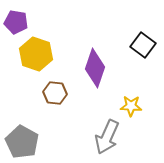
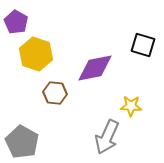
purple pentagon: rotated 20 degrees clockwise
black square: rotated 20 degrees counterclockwise
purple diamond: rotated 60 degrees clockwise
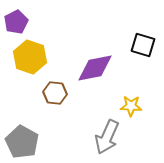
purple pentagon: rotated 15 degrees clockwise
yellow hexagon: moved 6 px left, 3 px down
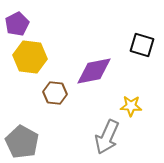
purple pentagon: moved 1 px right, 2 px down
black square: moved 1 px left
yellow hexagon: rotated 12 degrees counterclockwise
purple diamond: moved 1 px left, 3 px down
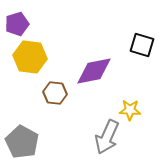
purple pentagon: rotated 10 degrees clockwise
yellow star: moved 1 px left, 4 px down
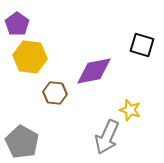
purple pentagon: rotated 20 degrees counterclockwise
yellow star: rotated 15 degrees clockwise
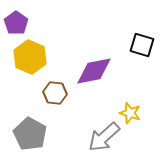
purple pentagon: moved 1 px left, 1 px up
yellow hexagon: rotated 16 degrees clockwise
yellow star: moved 3 px down
gray arrow: moved 3 px left; rotated 24 degrees clockwise
gray pentagon: moved 8 px right, 8 px up
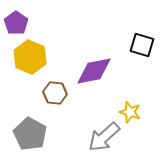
yellow star: moved 1 px up
